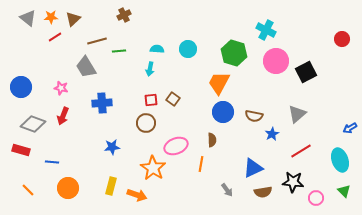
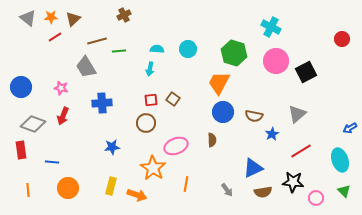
cyan cross at (266, 30): moved 5 px right, 3 px up
red rectangle at (21, 150): rotated 66 degrees clockwise
orange line at (201, 164): moved 15 px left, 20 px down
orange line at (28, 190): rotated 40 degrees clockwise
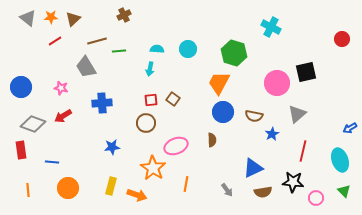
red line at (55, 37): moved 4 px down
pink circle at (276, 61): moved 1 px right, 22 px down
black square at (306, 72): rotated 15 degrees clockwise
red arrow at (63, 116): rotated 36 degrees clockwise
red line at (301, 151): moved 2 px right; rotated 45 degrees counterclockwise
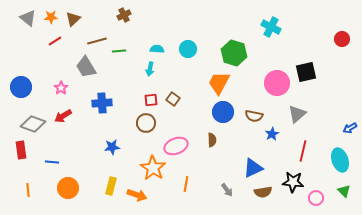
pink star at (61, 88): rotated 24 degrees clockwise
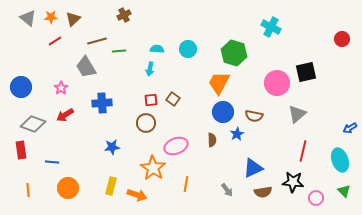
red arrow at (63, 116): moved 2 px right, 1 px up
blue star at (272, 134): moved 35 px left
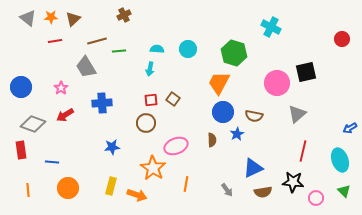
red line at (55, 41): rotated 24 degrees clockwise
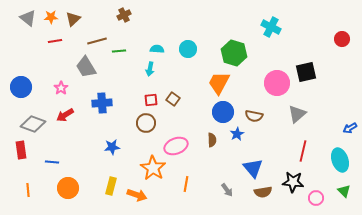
blue triangle at (253, 168): rotated 45 degrees counterclockwise
